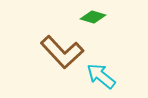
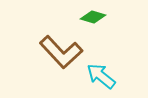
brown L-shape: moved 1 px left
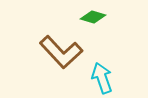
cyan arrow: moved 1 px right, 2 px down; rotated 32 degrees clockwise
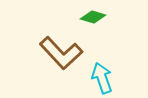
brown L-shape: moved 1 px down
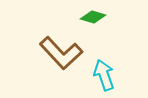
cyan arrow: moved 2 px right, 3 px up
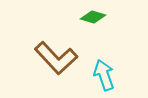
brown L-shape: moved 5 px left, 5 px down
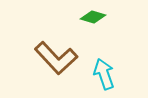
cyan arrow: moved 1 px up
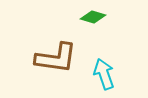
brown L-shape: rotated 39 degrees counterclockwise
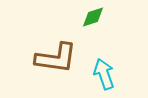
green diamond: rotated 35 degrees counterclockwise
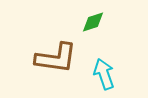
green diamond: moved 5 px down
